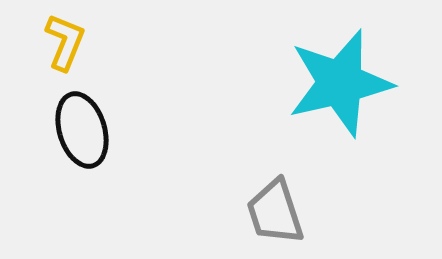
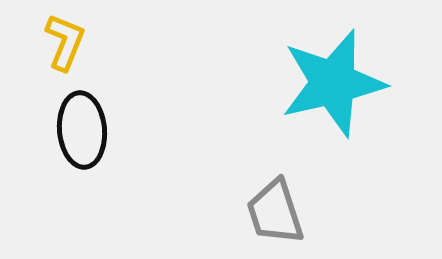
cyan star: moved 7 px left
black ellipse: rotated 12 degrees clockwise
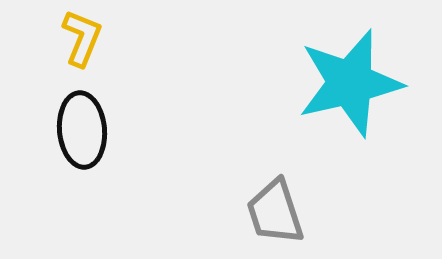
yellow L-shape: moved 17 px right, 4 px up
cyan star: moved 17 px right
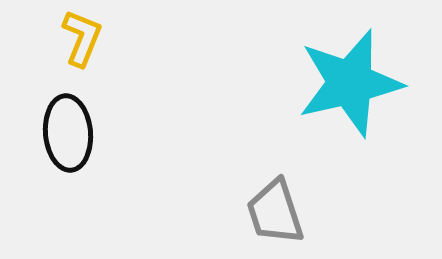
black ellipse: moved 14 px left, 3 px down
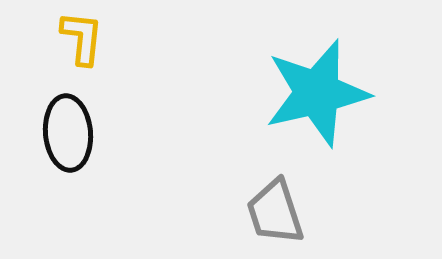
yellow L-shape: rotated 16 degrees counterclockwise
cyan star: moved 33 px left, 10 px down
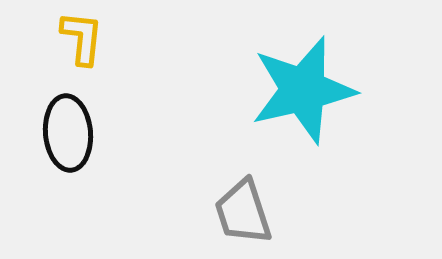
cyan star: moved 14 px left, 3 px up
gray trapezoid: moved 32 px left
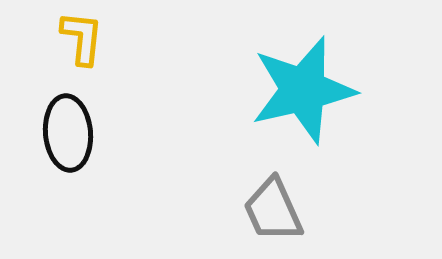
gray trapezoid: moved 30 px right, 2 px up; rotated 6 degrees counterclockwise
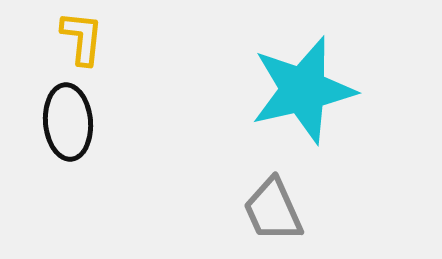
black ellipse: moved 11 px up
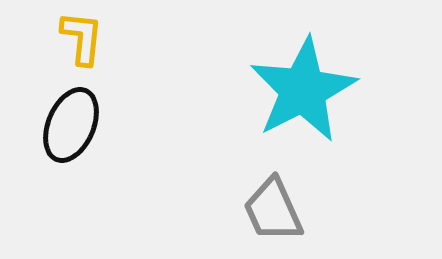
cyan star: rotated 14 degrees counterclockwise
black ellipse: moved 3 px right, 3 px down; rotated 28 degrees clockwise
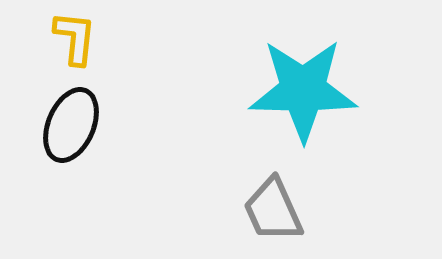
yellow L-shape: moved 7 px left
cyan star: rotated 28 degrees clockwise
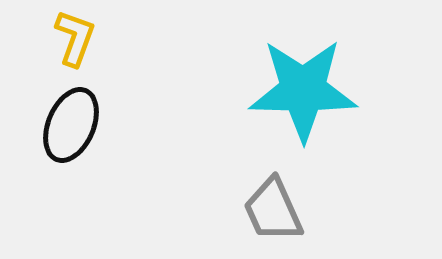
yellow L-shape: rotated 14 degrees clockwise
